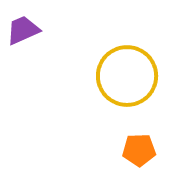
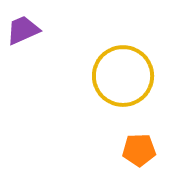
yellow circle: moved 4 px left
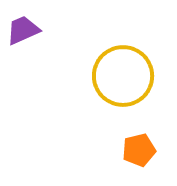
orange pentagon: rotated 12 degrees counterclockwise
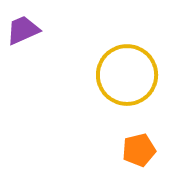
yellow circle: moved 4 px right, 1 px up
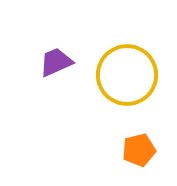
purple trapezoid: moved 33 px right, 32 px down
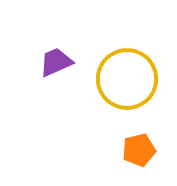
yellow circle: moved 4 px down
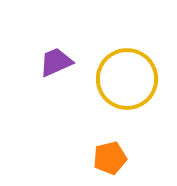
orange pentagon: moved 29 px left, 8 px down
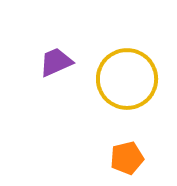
orange pentagon: moved 17 px right
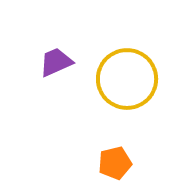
orange pentagon: moved 12 px left, 5 px down
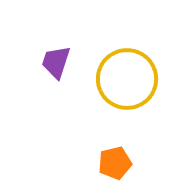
purple trapezoid: rotated 48 degrees counterclockwise
